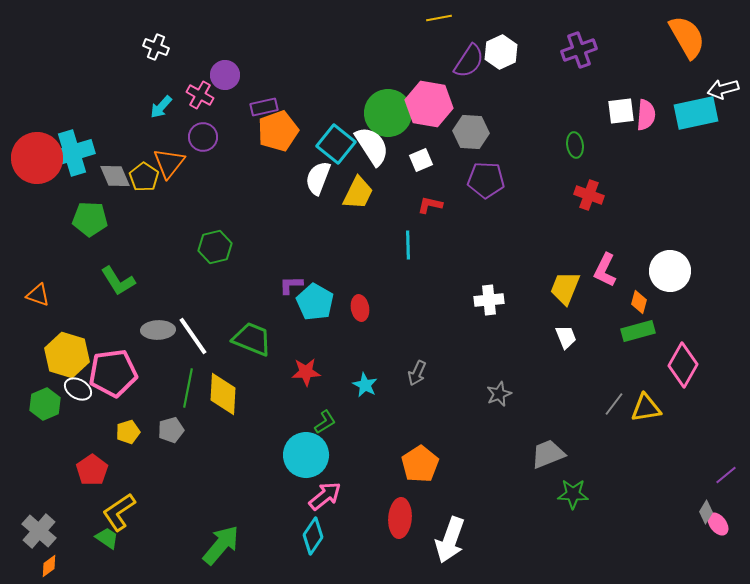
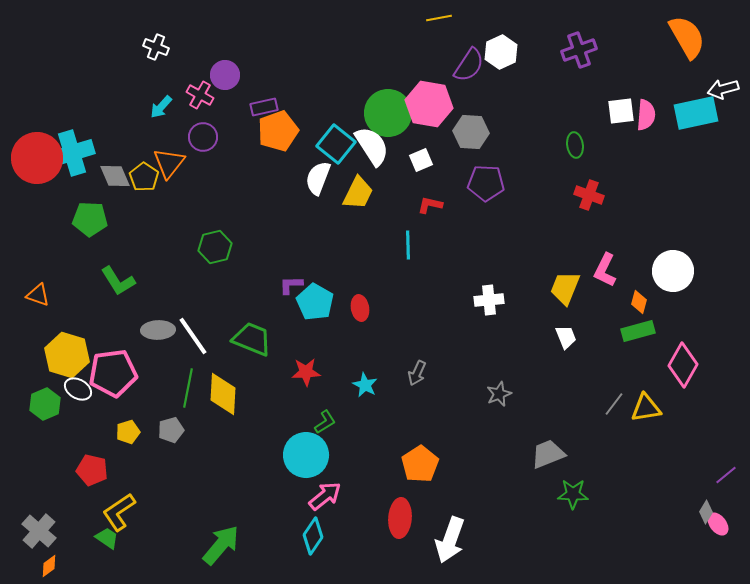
purple semicircle at (469, 61): moved 4 px down
purple pentagon at (486, 180): moved 3 px down
white circle at (670, 271): moved 3 px right
red pentagon at (92, 470): rotated 24 degrees counterclockwise
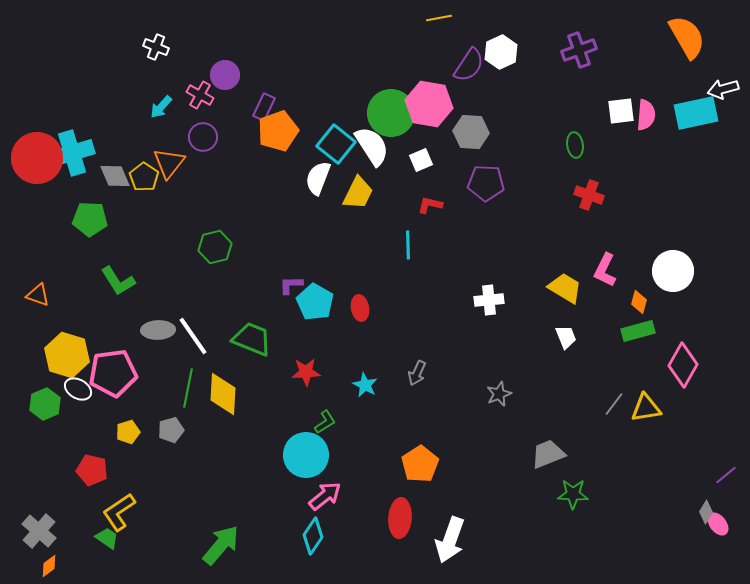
purple rectangle at (264, 107): rotated 52 degrees counterclockwise
green circle at (388, 113): moved 3 px right
yellow trapezoid at (565, 288): rotated 99 degrees clockwise
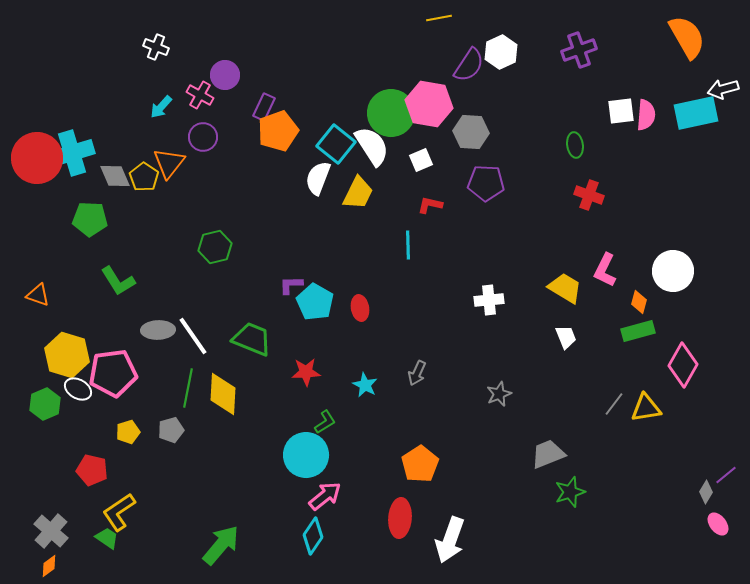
green star at (573, 494): moved 3 px left, 2 px up; rotated 20 degrees counterclockwise
gray diamond at (706, 512): moved 20 px up
gray cross at (39, 531): moved 12 px right
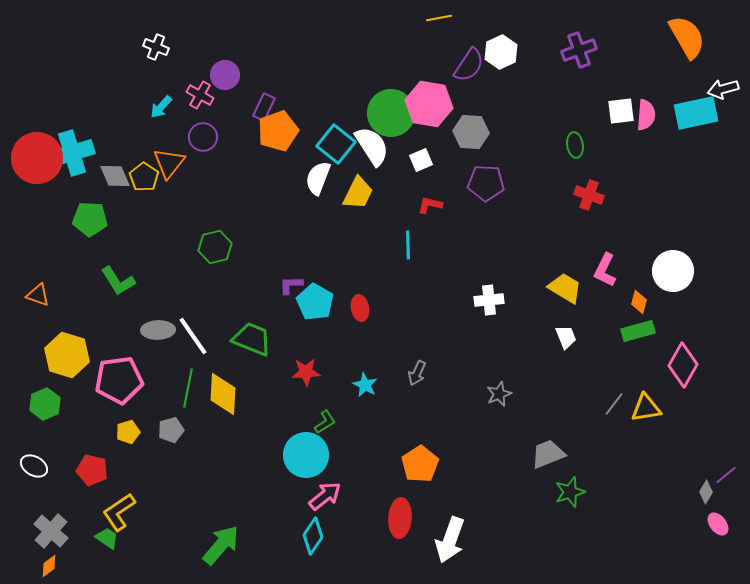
pink pentagon at (113, 373): moved 6 px right, 7 px down
white ellipse at (78, 389): moved 44 px left, 77 px down
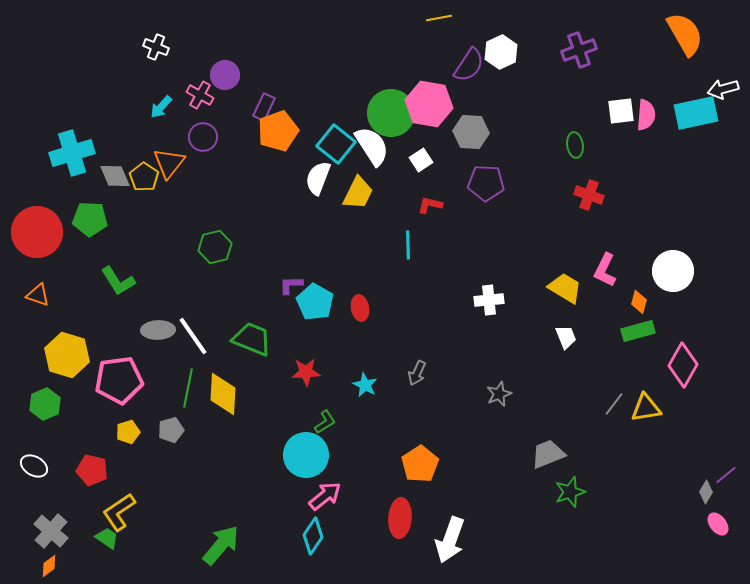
orange semicircle at (687, 37): moved 2 px left, 3 px up
red circle at (37, 158): moved 74 px down
white square at (421, 160): rotated 10 degrees counterclockwise
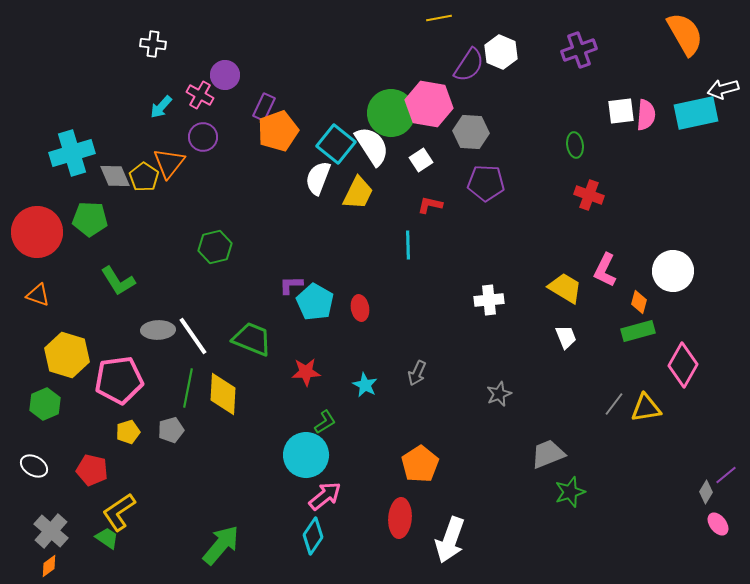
white cross at (156, 47): moved 3 px left, 3 px up; rotated 15 degrees counterclockwise
white hexagon at (501, 52): rotated 12 degrees counterclockwise
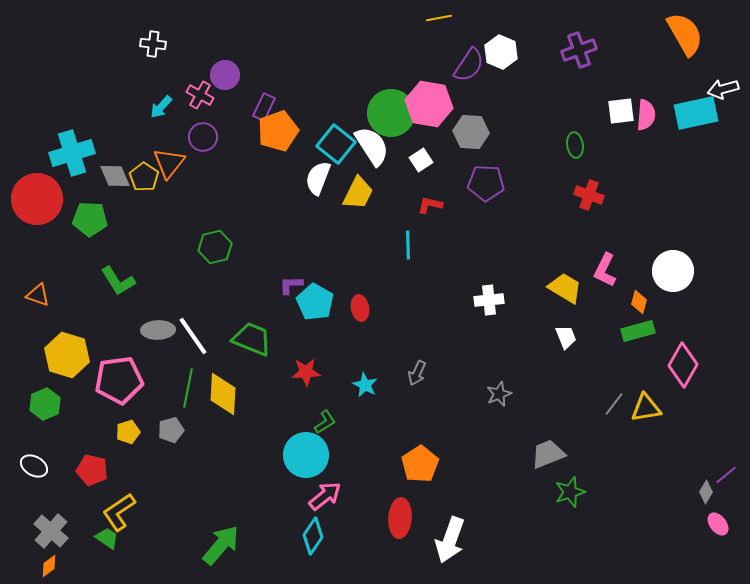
red circle at (37, 232): moved 33 px up
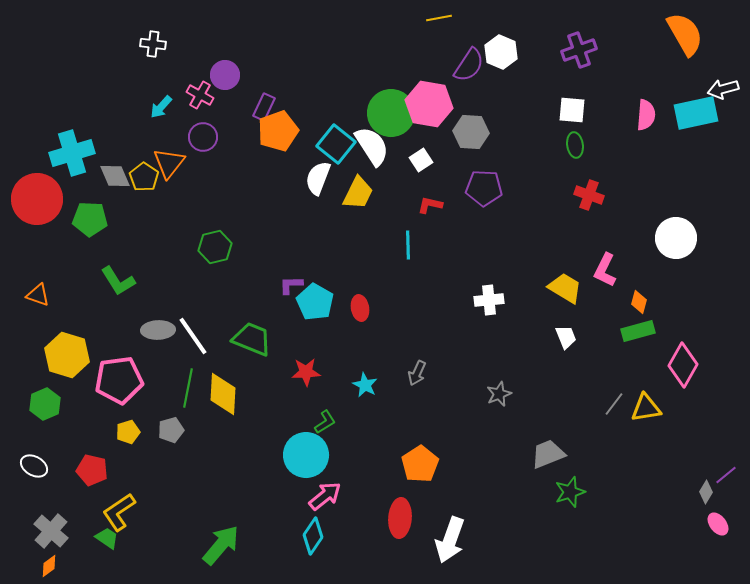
white square at (621, 111): moved 49 px left, 1 px up; rotated 12 degrees clockwise
purple pentagon at (486, 183): moved 2 px left, 5 px down
white circle at (673, 271): moved 3 px right, 33 px up
